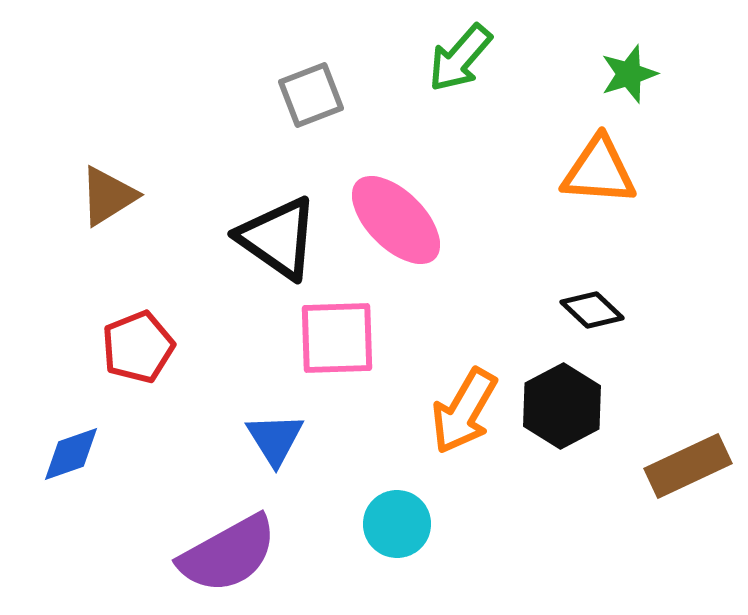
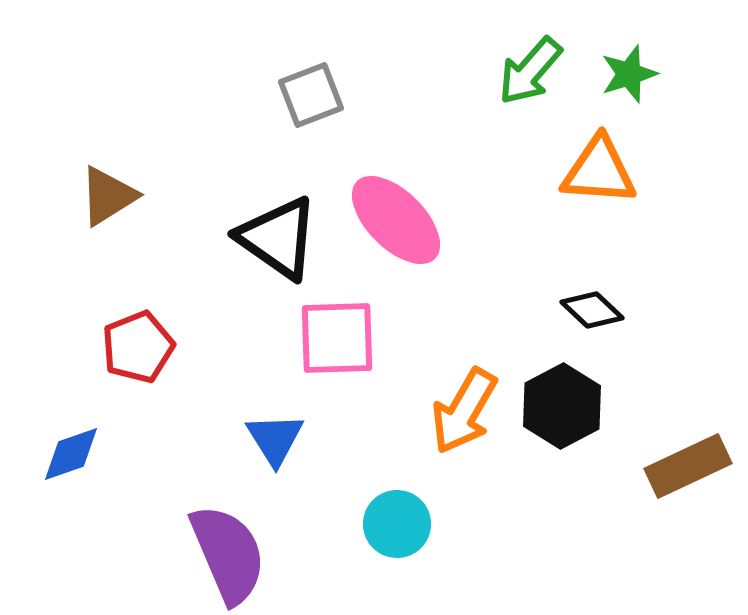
green arrow: moved 70 px right, 13 px down
purple semicircle: rotated 84 degrees counterclockwise
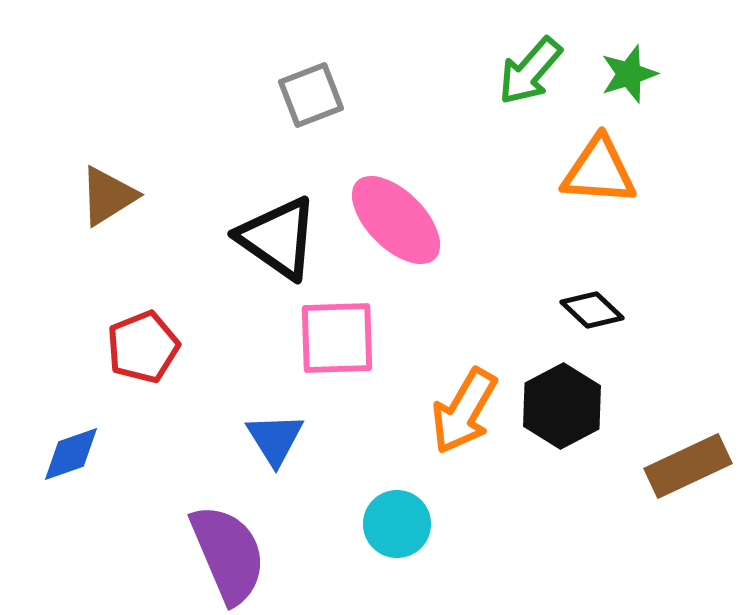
red pentagon: moved 5 px right
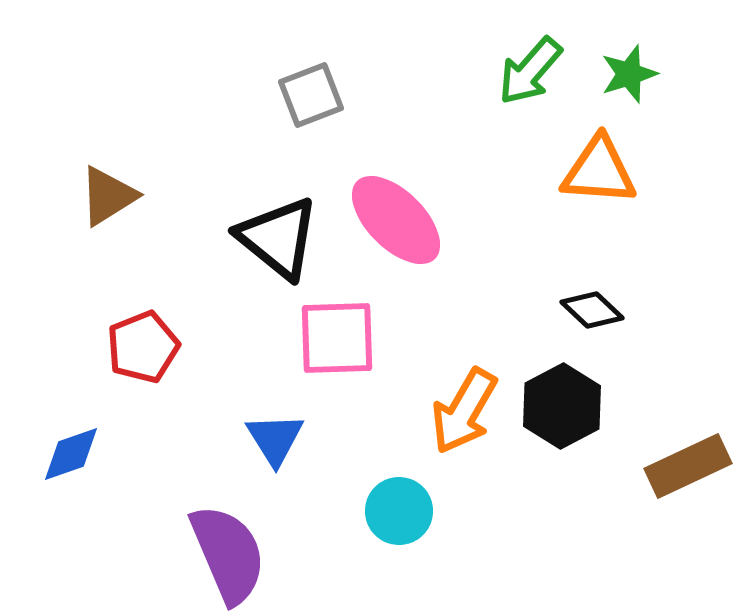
black triangle: rotated 4 degrees clockwise
cyan circle: moved 2 px right, 13 px up
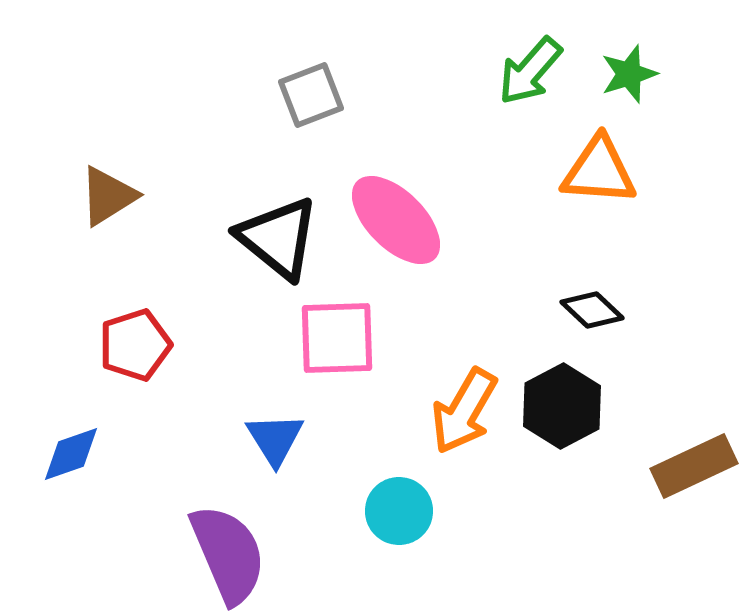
red pentagon: moved 8 px left, 2 px up; rotated 4 degrees clockwise
brown rectangle: moved 6 px right
